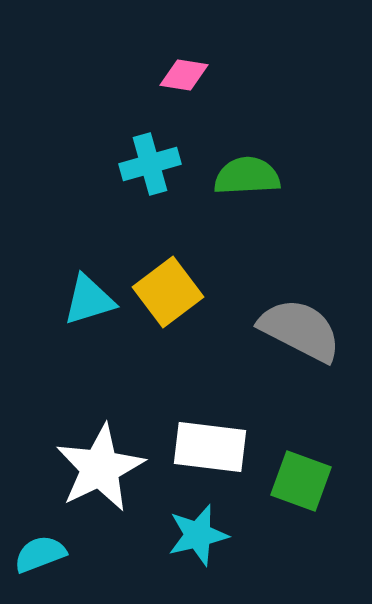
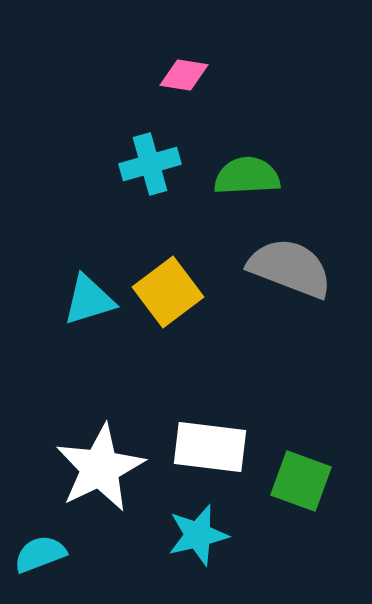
gray semicircle: moved 10 px left, 62 px up; rotated 6 degrees counterclockwise
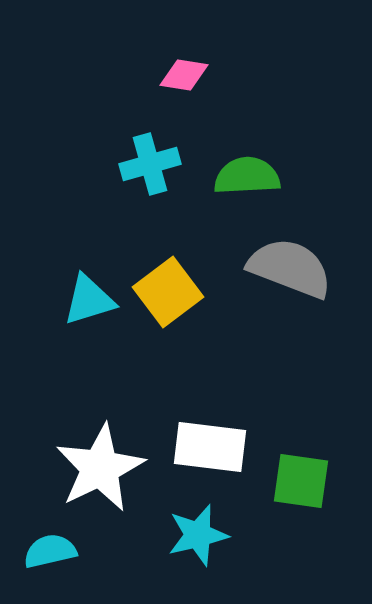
green square: rotated 12 degrees counterclockwise
cyan semicircle: moved 10 px right, 3 px up; rotated 8 degrees clockwise
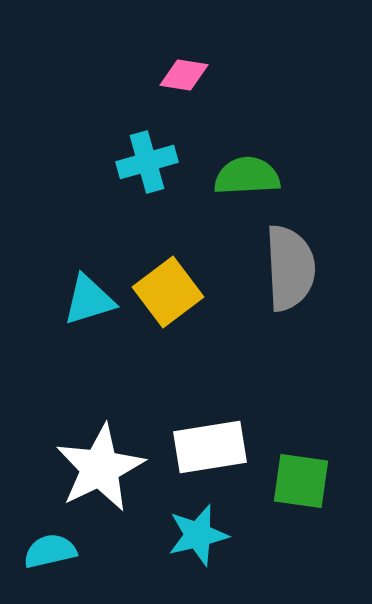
cyan cross: moved 3 px left, 2 px up
gray semicircle: rotated 66 degrees clockwise
white rectangle: rotated 16 degrees counterclockwise
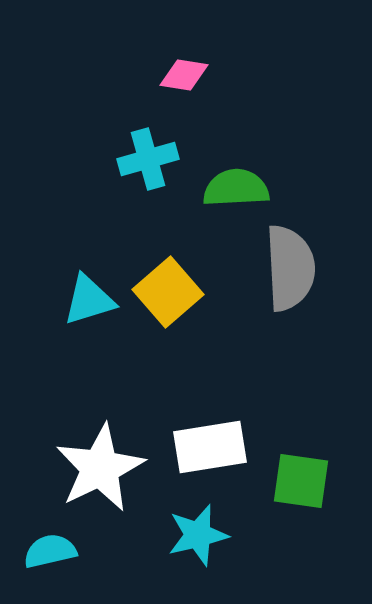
cyan cross: moved 1 px right, 3 px up
green semicircle: moved 11 px left, 12 px down
yellow square: rotated 4 degrees counterclockwise
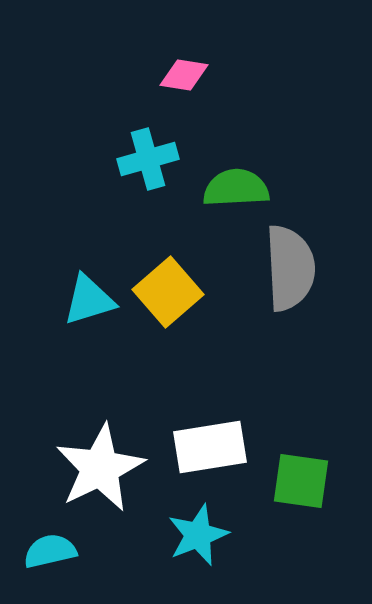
cyan star: rotated 8 degrees counterclockwise
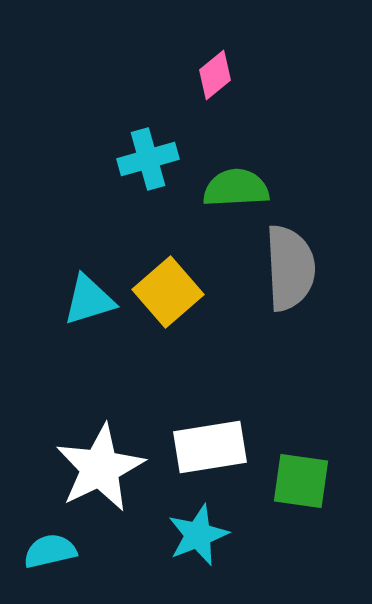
pink diamond: moved 31 px right; rotated 48 degrees counterclockwise
